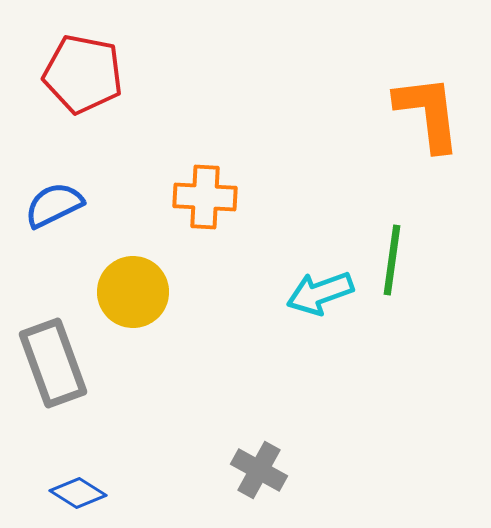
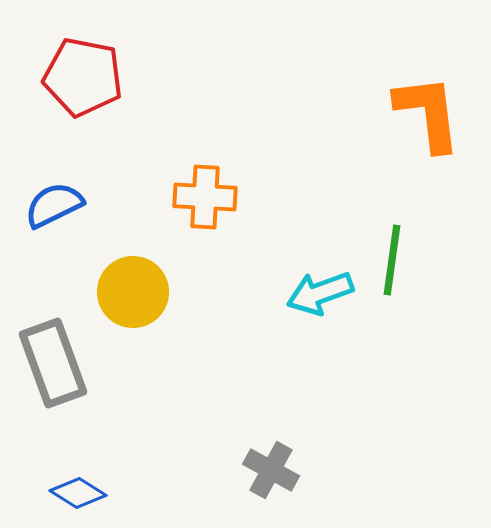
red pentagon: moved 3 px down
gray cross: moved 12 px right
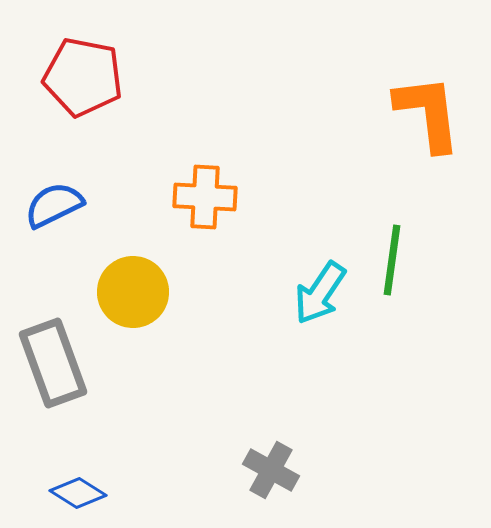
cyan arrow: rotated 36 degrees counterclockwise
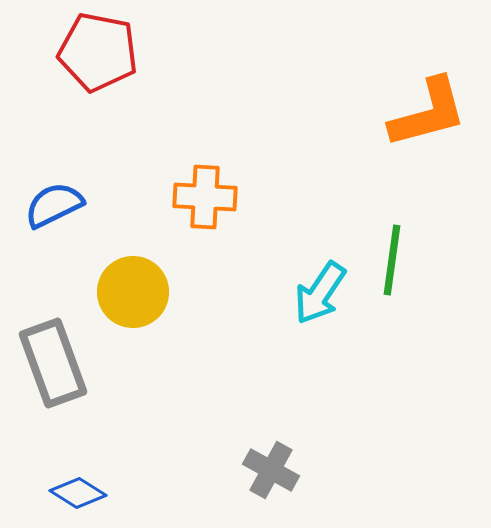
red pentagon: moved 15 px right, 25 px up
orange L-shape: rotated 82 degrees clockwise
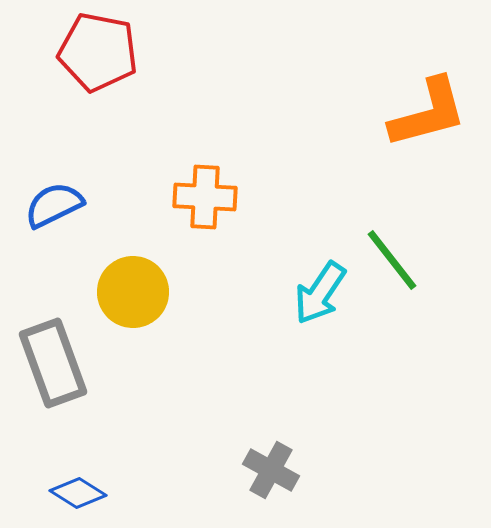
green line: rotated 46 degrees counterclockwise
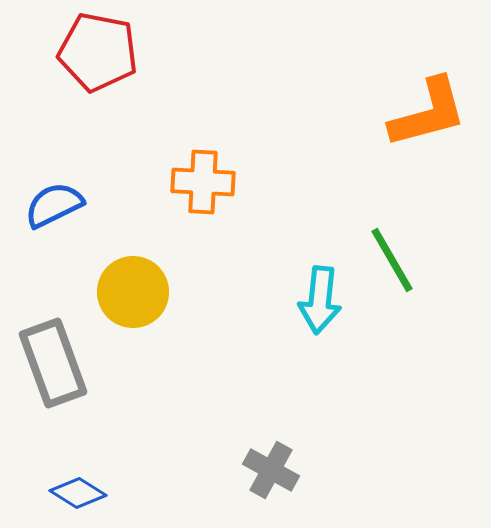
orange cross: moved 2 px left, 15 px up
green line: rotated 8 degrees clockwise
cyan arrow: moved 7 px down; rotated 28 degrees counterclockwise
